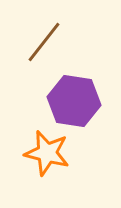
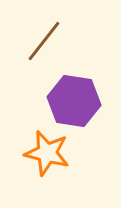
brown line: moved 1 px up
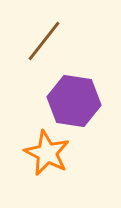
orange star: rotated 12 degrees clockwise
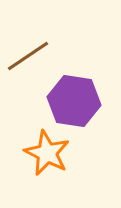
brown line: moved 16 px left, 15 px down; rotated 18 degrees clockwise
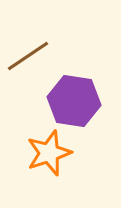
orange star: moved 2 px right; rotated 27 degrees clockwise
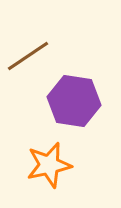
orange star: moved 12 px down; rotated 6 degrees clockwise
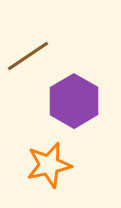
purple hexagon: rotated 21 degrees clockwise
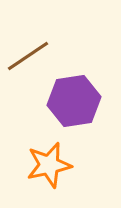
purple hexagon: rotated 21 degrees clockwise
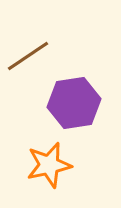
purple hexagon: moved 2 px down
